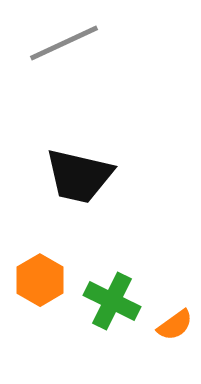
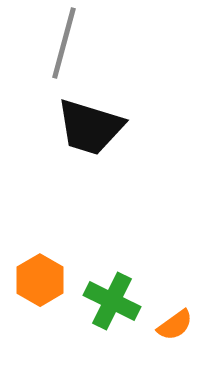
gray line: rotated 50 degrees counterclockwise
black trapezoid: moved 11 px right, 49 px up; rotated 4 degrees clockwise
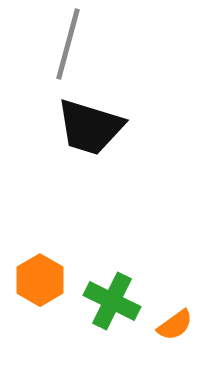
gray line: moved 4 px right, 1 px down
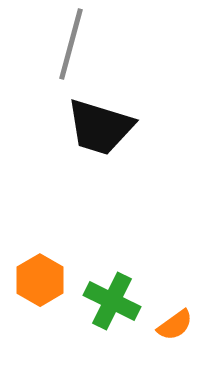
gray line: moved 3 px right
black trapezoid: moved 10 px right
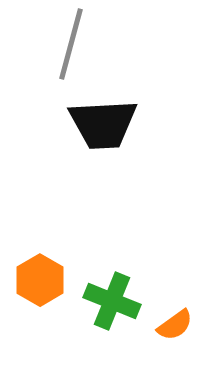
black trapezoid: moved 3 px right, 3 px up; rotated 20 degrees counterclockwise
green cross: rotated 4 degrees counterclockwise
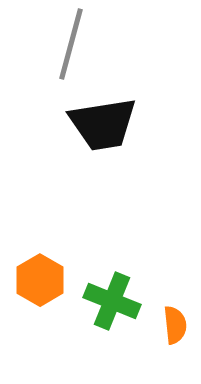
black trapezoid: rotated 6 degrees counterclockwise
orange semicircle: rotated 60 degrees counterclockwise
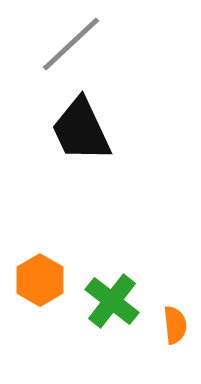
gray line: rotated 32 degrees clockwise
black trapezoid: moved 22 px left, 6 px down; rotated 74 degrees clockwise
green cross: rotated 16 degrees clockwise
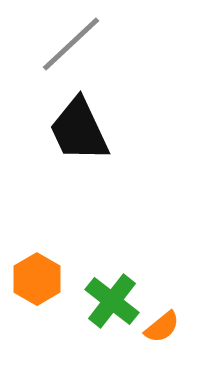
black trapezoid: moved 2 px left
orange hexagon: moved 3 px left, 1 px up
orange semicircle: moved 13 px left, 2 px down; rotated 57 degrees clockwise
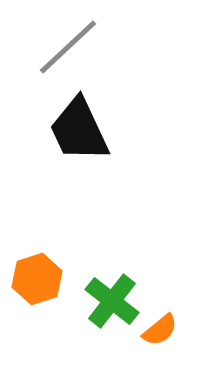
gray line: moved 3 px left, 3 px down
orange hexagon: rotated 12 degrees clockwise
orange semicircle: moved 2 px left, 3 px down
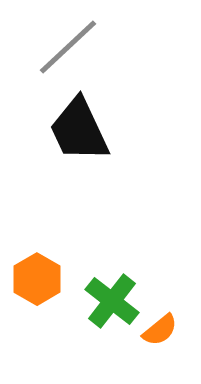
orange hexagon: rotated 12 degrees counterclockwise
